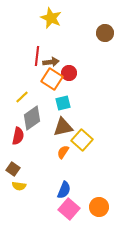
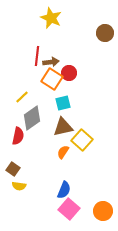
orange circle: moved 4 px right, 4 px down
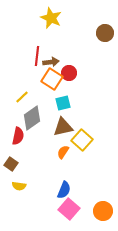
brown square: moved 2 px left, 5 px up
